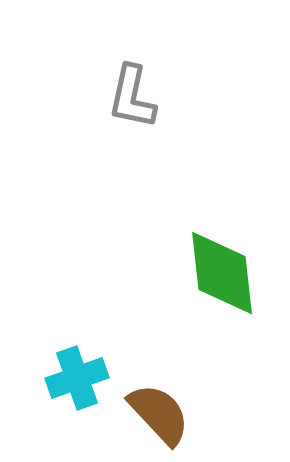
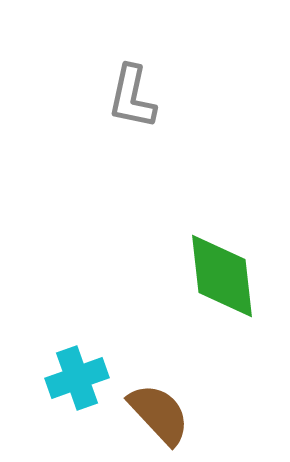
green diamond: moved 3 px down
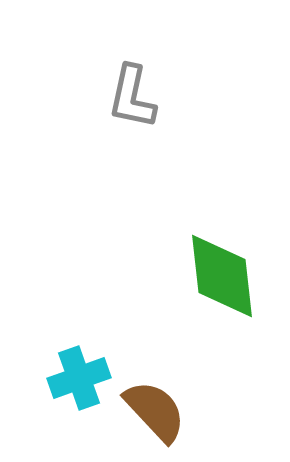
cyan cross: moved 2 px right
brown semicircle: moved 4 px left, 3 px up
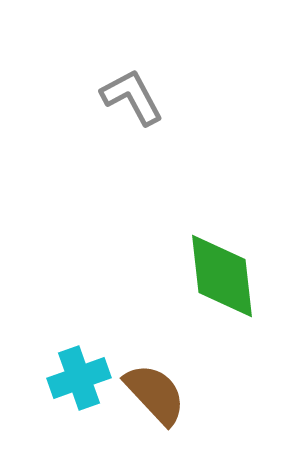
gray L-shape: rotated 140 degrees clockwise
brown semicircle: moved 17 px up
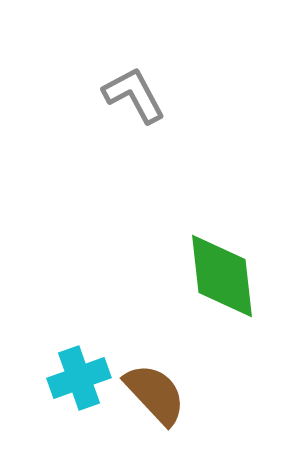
gray L-shape: moved 2 px right, 2 px up
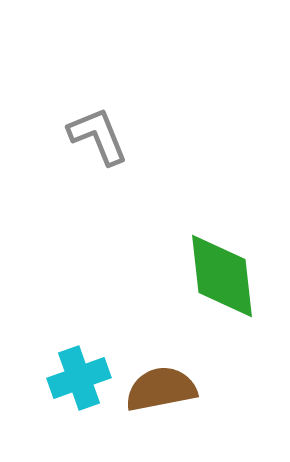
gray L-shape: moved 36 px left, 41 px down; rotated 6 degrees clockwise
brown semicircle: moved 6 px right, 5 px up; rotated 58 degrees counterclockwise
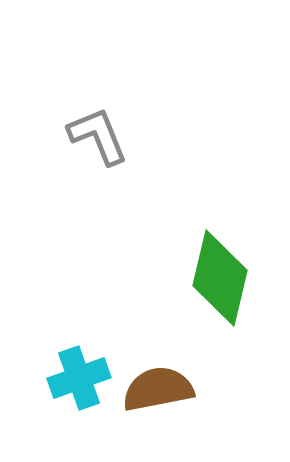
green diamond: moved 2 px left, 2 px down; rotated 20 degrees clockwise
brown semicircle: moved 3 px left
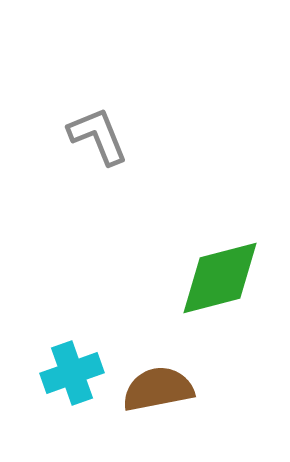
green diamond: rotated 62 degrees clockwise
cyan cross: moved 7 px left, 5 px up
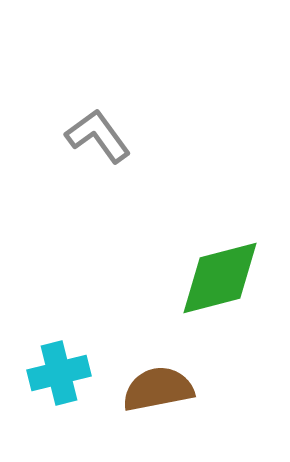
gray L-shape: rotated 14 degrees counterclockwise
cyan cross: moved 13 px left; rotated 6 degrees clockwise
